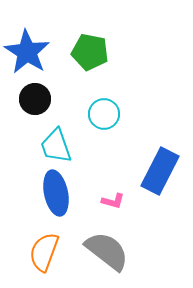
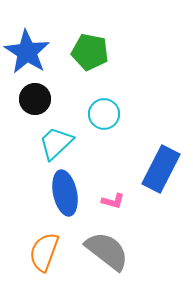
cyan trapezoid: moved 3 px up; rotated 66 degrees clockwise
blue rectangle: moved 1 px right, 2 px up
blue ellipse: moved 9 px right
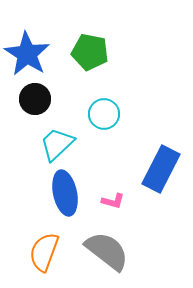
blue star: moved 2 px down
cyan trapezoid: moved 1 px right, 1 px down
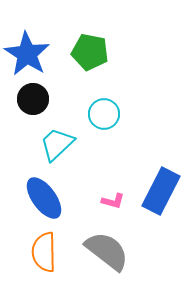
black circle: moved 2 px left
blue rectangle: moved 22 px down
blue ellipse: moved 21 px left, 5 px down; rotated 24 degrees counterclockwise
orange semicircle: rotated 21 degrees counterclockwise
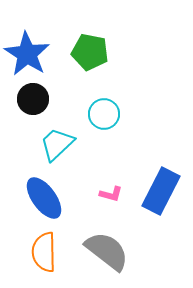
pink L-shape: moved 2 px left, 7 px up
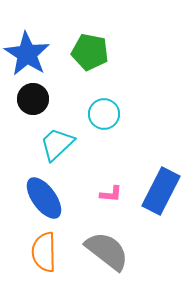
pink L-shape: rotated 10 degrees counterclockwise
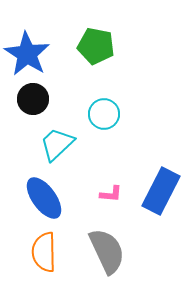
green pentagon: moved 6 px right, 6 px up
gray semicircle: rotated 27 degrees clockwise
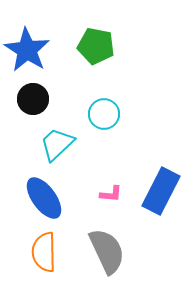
blue star: moved 4 px up
